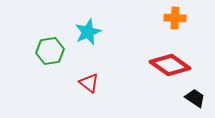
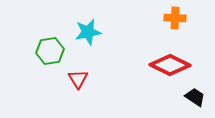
cyan star: rotated 12 degrees clockwise
red diamond: rotated 9 degrees counterclockwise
red triangle: moved 11 px left, 4 px up; rotated 20 degrees clockwise
black trapezoid: moved 1 px up
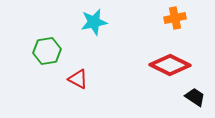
orange cross: rotated 15 degrees counterclockwise
cyan star: moved 6 px right, 10 px up
green hexagon: moved 3 px left
red triangle: rotated 30 degrees counterclockwise
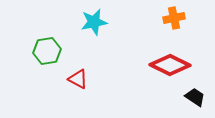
orange cross: moved 1 px left
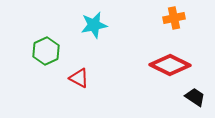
cyan star: moved 3 px down
green hexagon: moved 1 px left; rotated 16 degrees counterclockwise
red triangle: moved 1 px right, 1 px up
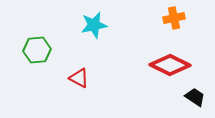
green hexagon: moved 9 px left, 1 px up; rotated 20 degrees clockwise
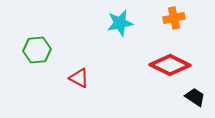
cyan star: moved 26 px right, 2 px up
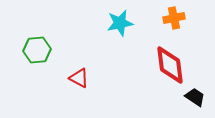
red diamond: rotated 57 degrees clockwise
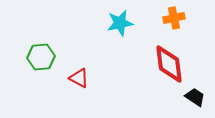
green hexagon: moved 4 px right, 7 px down
red diamond: moved 1 px left, 1 px up
